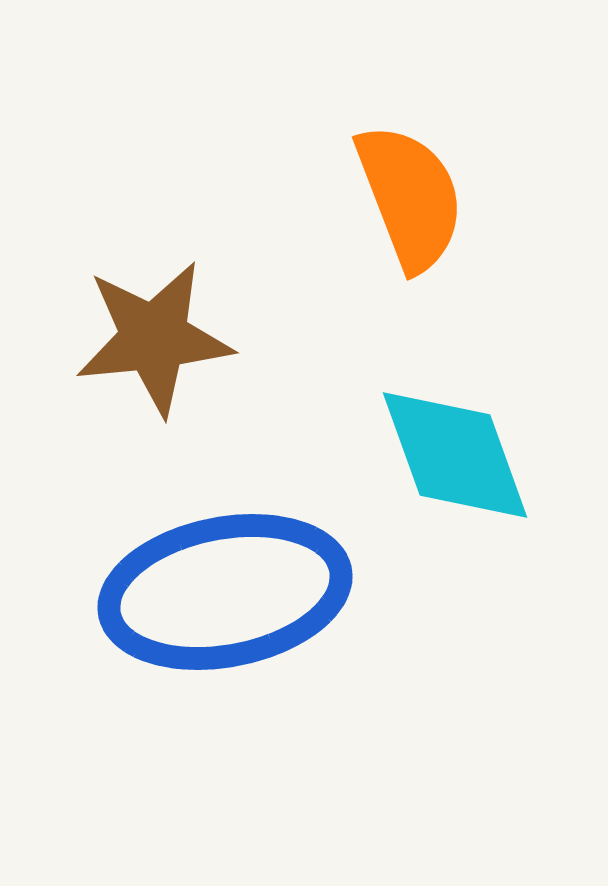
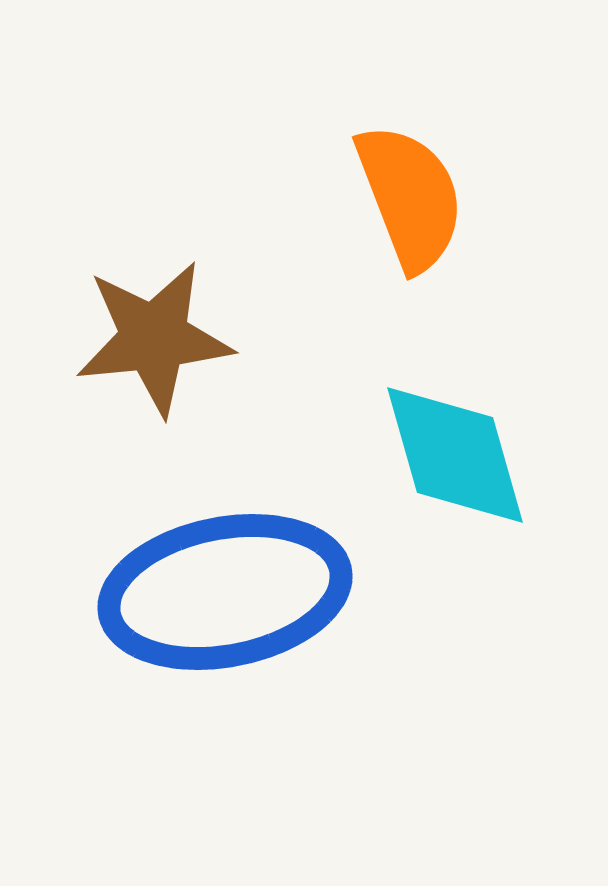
cyan diamond: rotated 4 degrees clockwise
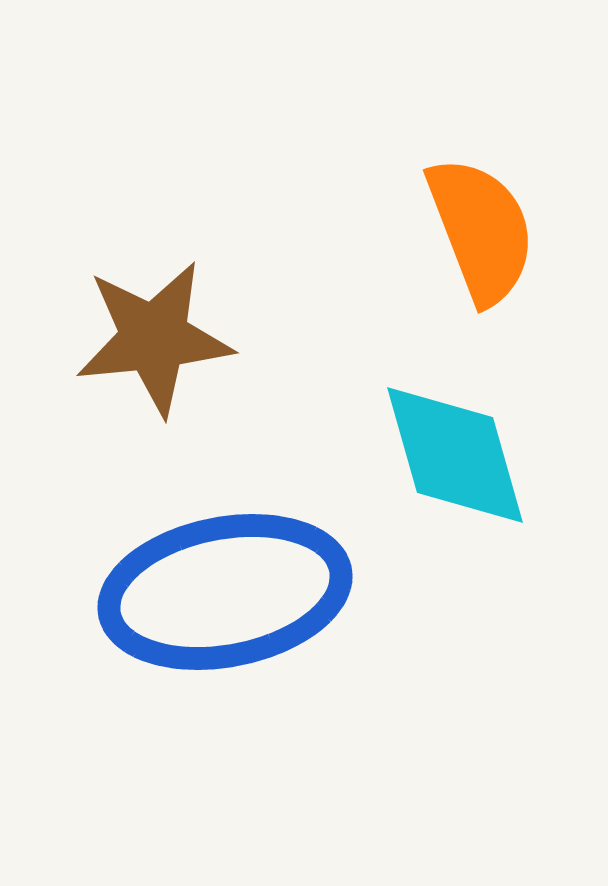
orange semicircle: moved 71 px right, 33 px down
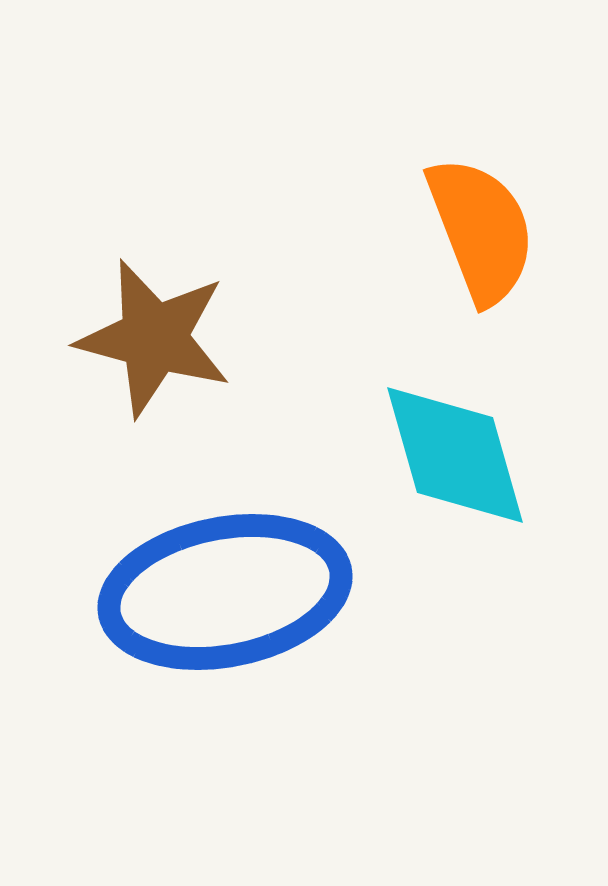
brown star: rotated 21 degrees clockwise
